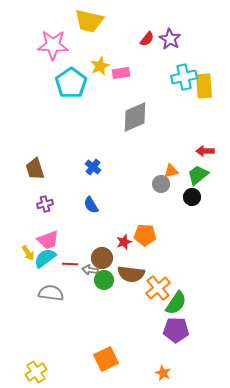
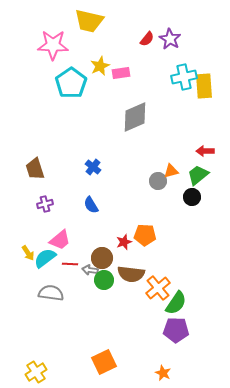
gray circle: moved 3 px left, 3 px up
pink trapezoid: moved 12 px right; rotated 20 degrees counterclockwise
orange square: moved 2 px left, 3 px down
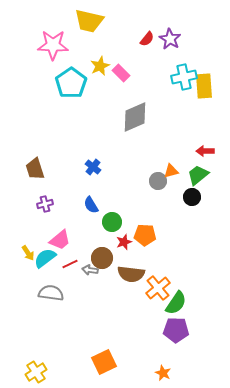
pink rectangle: rotated 54 degrees clockwise
red line: rotated 28 degrees counterclockwise
green circle: moved 8 px right, 58 px up
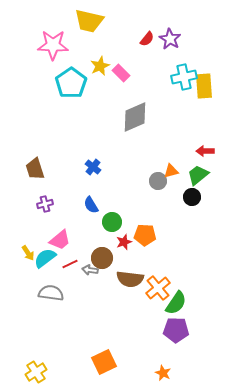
brown semicircle: moved 1 px left, 5 px down
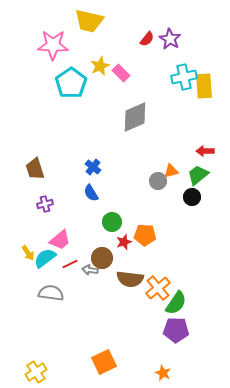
blue semicircle: moved 12 px up
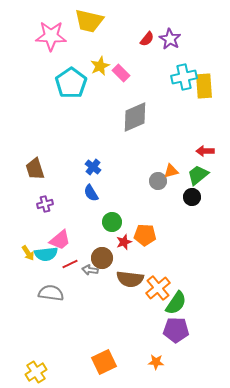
pink star: moved 2 px left, 9 px up
cyan semicircle: moved 1 px right, 4 px up; rotated 150 degrees counterclockwise
orange star: moved 7 px left, 11 px up; rotated 21 degrees counterclockwise
